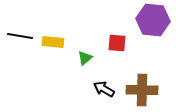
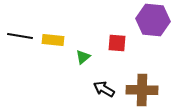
yellow rectangle: moved 2 px up
green triangle: moved 2 px left, 1 px up
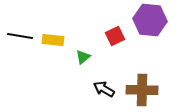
purple hexagon: moved 3 px left
red square: moved 2 px left, 7 px up; rotated 30 degrees counterclockwise
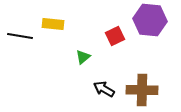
yellow rectangle: moved 16 px up
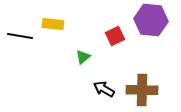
purple hexagon: moved 1 px right
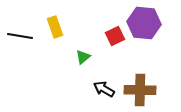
purple hexagon: moved 7 px left, 3 px down
yellow rectangle: moved 2 px right, 3 px down; rotated 65 degrees clockwise
brown cross: moved 2 px left
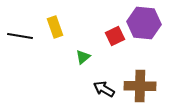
brown cross: moved 4 px up
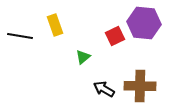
yellow rectangle: moved 2 px up
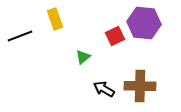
yellow rectangle: moved 6 px up
black line: rotated 30 degrees counterclockwise
